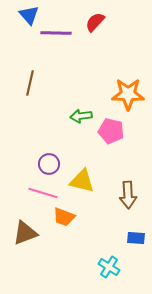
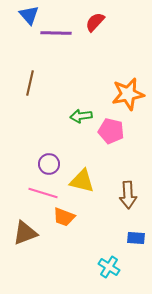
orange star: rotated 12 degrees counterclockwise
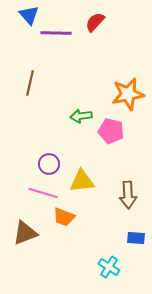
yellow triangle: rotated 20 degrees counterclockwise
